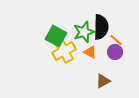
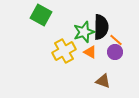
green square: moved 15 px left, 21 px up
brown triangle: rotated 49 degrees clockwise
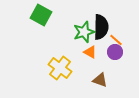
yellow cross: moved 4 px left, 17 px down; rotated 25 degrees counterclockwise
brown triangle: moved 3 px left, 1 px up
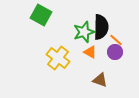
yellow cross: moved 2 px left, 10 px up
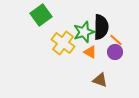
green square: rotated 25 degrees clockwise
yellow cross: moved 5 px right, 15 px up
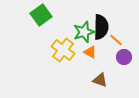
yellow cross: moved 7 px down
purple circle: moved 9 px right, 5 px down
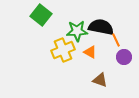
green square: rotated 15 degrees counterclockwise
black semicircle: rotated 80 degrees counterclockwise
green star: moved 7 px left, 1 px up; rotated 15 degrees clockwise
orange line: rotated 24 degrees clockwise
yellow cross: rotated 30 degrees clockwise
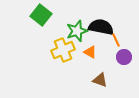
green star: rotated 15 degrees counterclockwise
